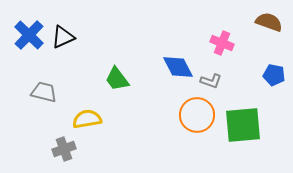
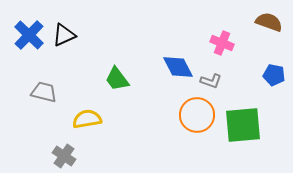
black triangle: moved 1 px right, 2 px up
gray cross: moved 7 px down; rotated 35 degrees counterclockwise
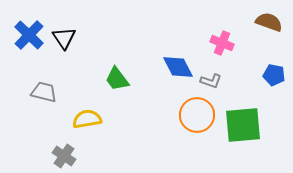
black triangle: moved 3 px down; rotated 40 degrees counterclockwise
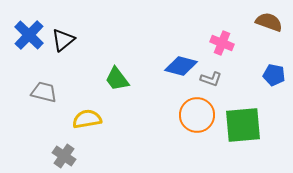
black triangle: moved 1 px left, 2 px down; rotated 25 degrees clockwise
blue diamond: moved 3 px right, 1 px up; rotated 48 degrees counterclockwise
gray L-shape: moved 2 px up
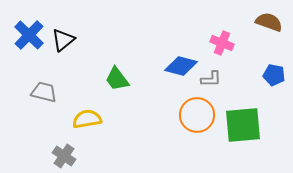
gray L-shape: rotated 20 degrees counterclockwise
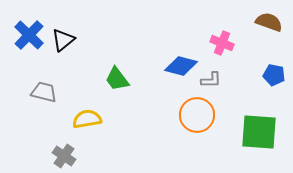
gray L-shape: moved 1 px down
green square: moved 16 px right, 7 px down; rotated 9 degrees clockwise
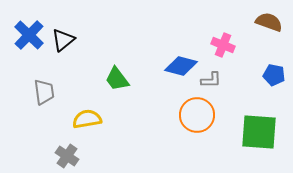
pink cross: moved 1 px right, 2 px down
gray trapezoid: rotated 68 degrees clockwise
gray cross: moved 3 px right
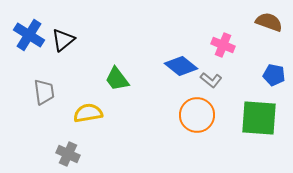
blue cross: rotated 12 degrees counterclockwise
blue diamond: rotated 24 degrees clockwise
gray L-shape: rotated 40 degrees clockwise
yellow semicircle: moved 1 px right, 6 px up
green square: moved 14 px up
gray cross: moved 1 px right, 2 px up; rotated 10 degrees counterclockwise
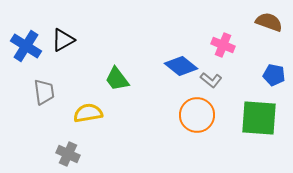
blue cross: moved 3 px left, 11 px down
black triangle: rotated 10 degrees clockwise
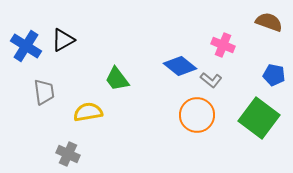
blue diamond: moved 1 px left
yellow semicircle: moved 1 px up
green square: rotated 33 degrees clockwise
